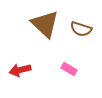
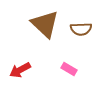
brown semicircle: rotated 20 degrees counterclockwise
red arrow: rotated 15 degrees counterclockwise
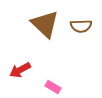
brown semicircle: moved 3 px up
pink rectangle: moved 16 px left, 18 px down
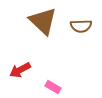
brown triangle: moved 2 px left, 3 px up
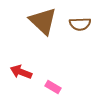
brown semicircle: moved 1 px left, 2 px up
red arrow: moved 1 px right, 2 px down; rotated 50 degrees clockwise
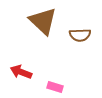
brown semicircle: moved 11 px down
pink rectangle: moved 2 px right; rotated 14 degrees counterclockwise
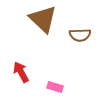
brown triangle: moved 2 px up
red arrow: rotated 40 degrees clockwise
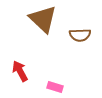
red arrow: moved 1 px left, 1 px up
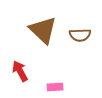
brown triangle: moved 11 px down
pink rectangle: rotated 21 degrees counterclockwise
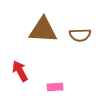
brown triangle: rotated 40 degrees counterclockwise
